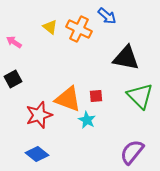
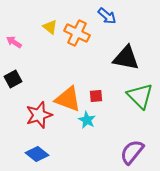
orange cross: moved 2 px left, 4 px down
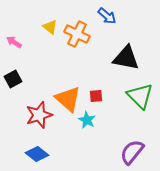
orange cross: moved 1 px down
orange triangle: rotated 20 degrees clockwise
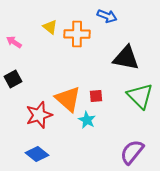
blue arrow: rotated 18 degrees counterclockwise
orange cross: rotated 25 degrees counterclockwise
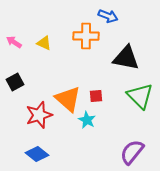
blue arrow: moved 1 px right
yellow triangle: moved 6 px left, 16 px down; rotated 14 degrees counterclockwise
orange cross: moved 9 px right, 2 px down
black square: moved 2 px right, 3 px down
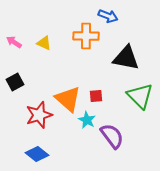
purple semicircle: moved 20 px left, 16 px up; rotated 104 degrees clockwise
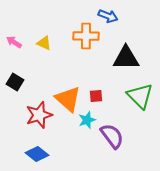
black triangle: rotated 12 degrees counterclockwise
black square: rotated 30 degrees counterclockwise
cyan star: rotated 24 degrees clockwise
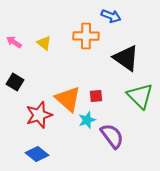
blue arrow: moved 3 px right
yellow triangle: rotated 14 degrees clockwise
black triangle: rotated 36 degrees clockwise
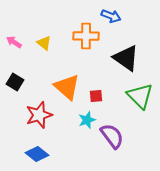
orange triangle: moved 1 px left, 12 px up
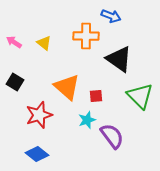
black triangle: moved 7 px left, 1 px down
